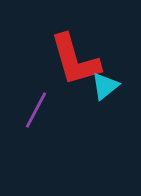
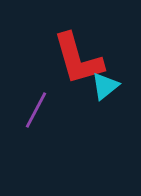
red L-shape: moved 3 px right, 1 px up
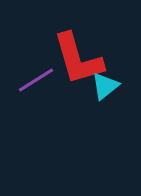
purple line: moved 30 px up; rotated 30 degrees clockwise
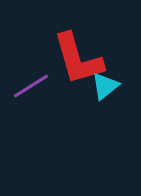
purple line: moved 5 px left, 6 px down
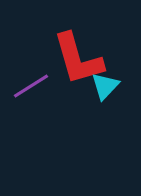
cyan triangle: rotated 8 degrees counterclockwise
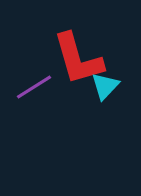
purple line: moved 3 px right, 1 px down
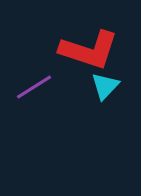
red L-shape: moved 11 px right, 9 px up; rotated 56 degrees counterclockwise
